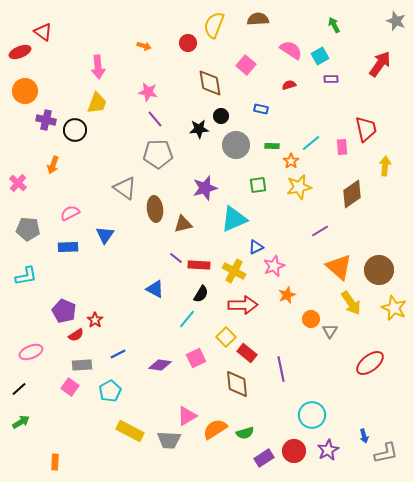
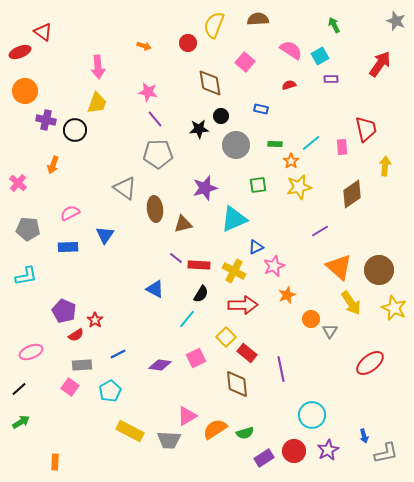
pink square at (246, 65): moved 1 px left, 3 px up
green rectangle at (272, 146): moved 3 px right, 2 px up
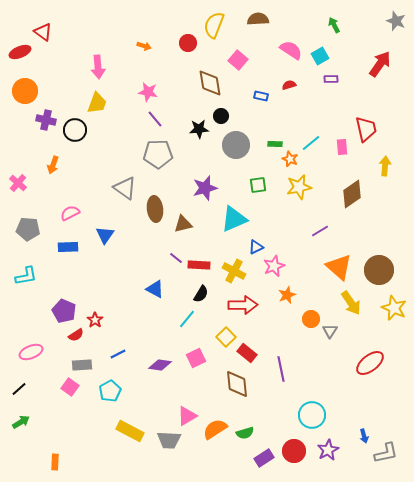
pink square at (245, 62): moved 7 px left, 2 px up
blue rectangle at (261, 109): moved 13 px up
orange star at (291, 161): moved 1 px left, 2 px up; rotated 14 degrees counterclockwise
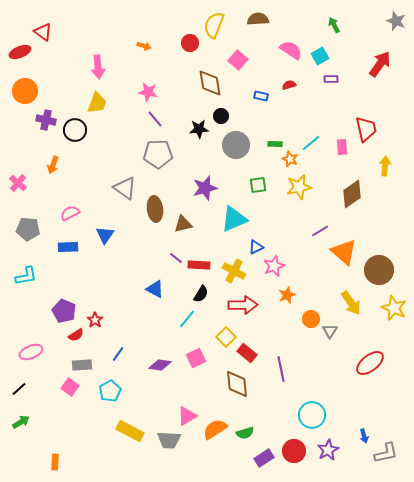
red circle at (188, 43): moved 2 px right
orange triangle at (339, 267): moved 5 px right, 15 px up
blue line at (118, 354): rotated 28 degrees counterclockwise
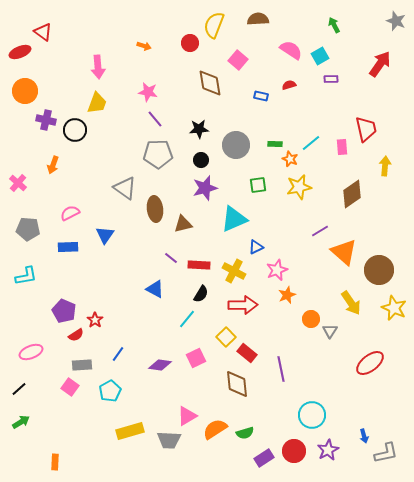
black circle at (221, 116): moved 20 px left, 44 px down
purple line at (176, 258): moved 5 px left
pink star at (274, 266): moved 3 px right, 4 px down
yellow rectangle at (130, 431): rotated 44 degrees counterclockwise
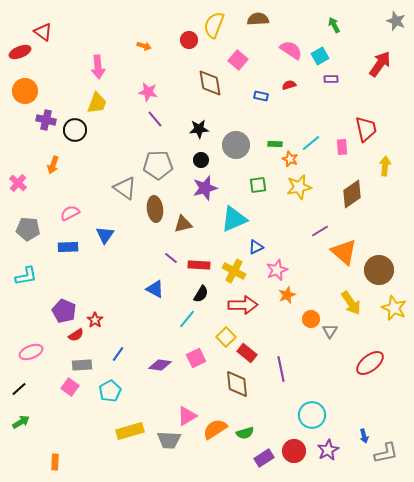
red circle at (190, 43): moved 1 px left, 3 px up
gray pentagon at (158, 154): moved 11 px down
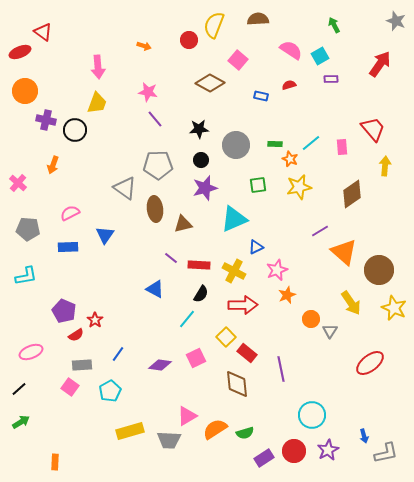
brown diamond at (210, 83): rotated 52 degrees counterclockwise
red trapezoid at (366, 129): moved 7 px right; rotated 28 degrees counterclockwise
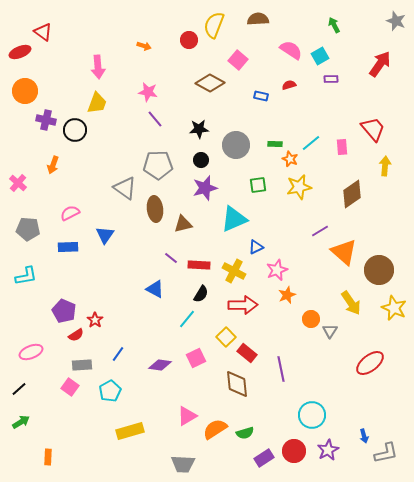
gray trapezoid at (169, 440): moved 14 px right, 24 px down
orange rectangle at (55, 462): moved 7 px left, 5 px up
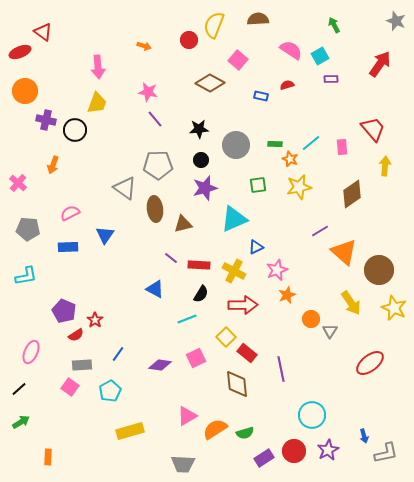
red semicircle at (289, 85): moved 2 px left
cyan line at (187, 319): rotated 30 degrees clockwise
pink ellipse at (31, 352): rotated 45 degrees counterclockwise
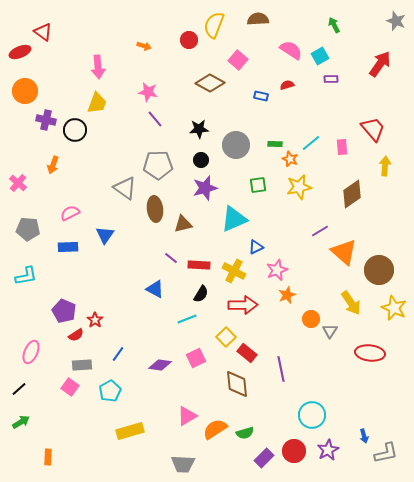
red ellipse at (370, 363): moved 10 px up; rotated 44 degrees clockwise
purple rectangle at (264, 458): rotated 12 degrees counterclockwise
